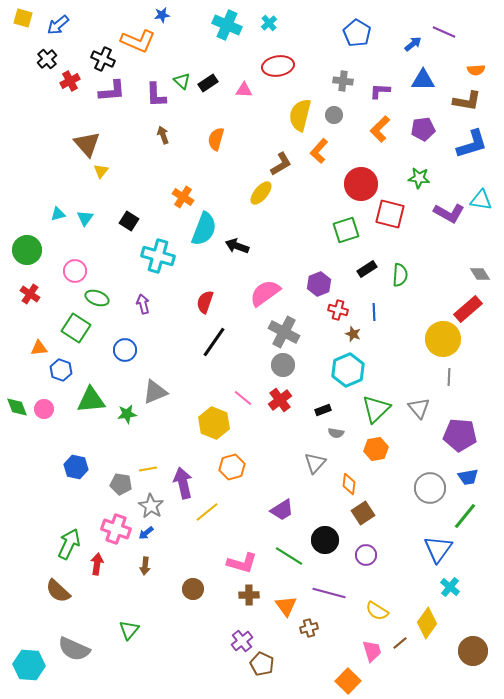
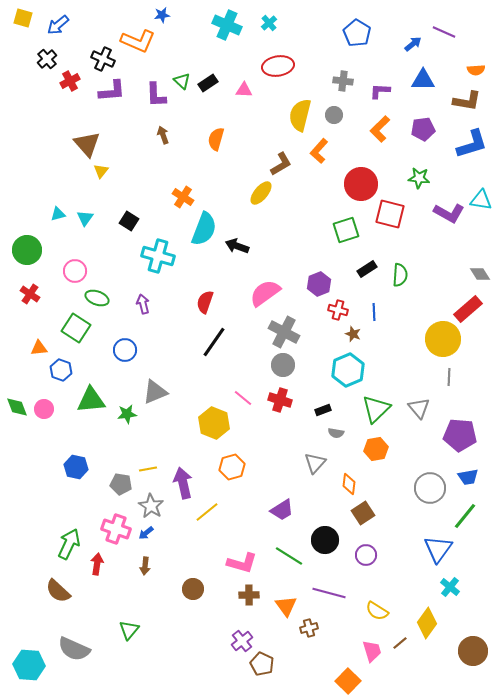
red cross at (280, 400): rotated 35 degrees counterclockwise
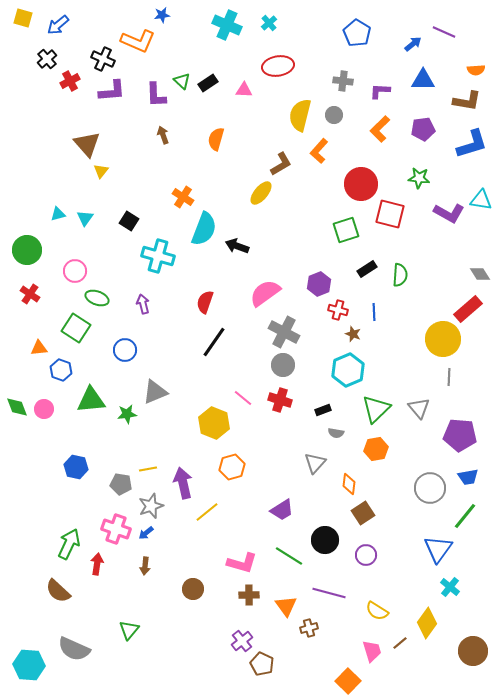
gray star at (151, 506): rotated 20 degrees clockwise
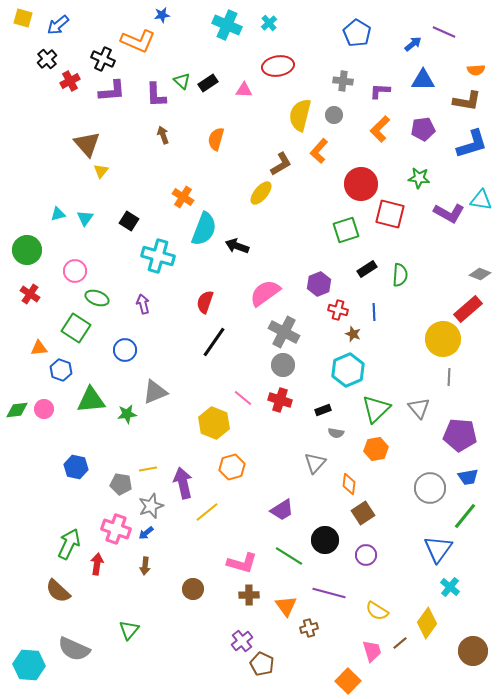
gray diamond at (480, 274): rotated 35 degrees counterclockwise
green diamond at (17, 407): moved 3 px down; rotated 75 degrees counterclockwise
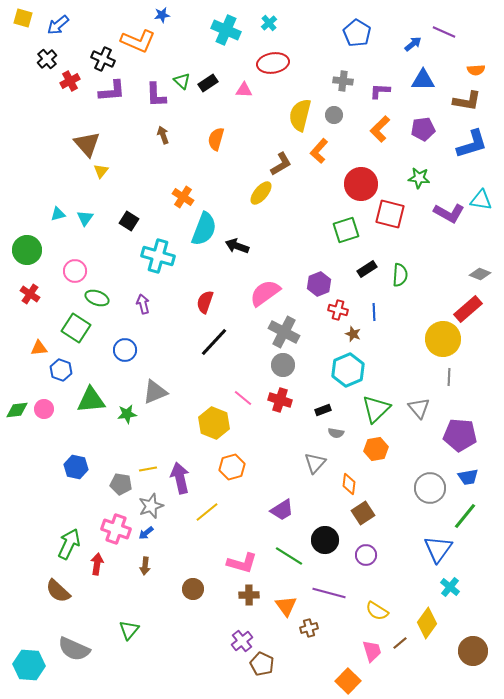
cyan cross at (227, 25): moved 1 px left, 5 px down
red ellipse at (278, 66): moved 5 px left, 3 px up
black line at (214, 342): rotated 8 degrees clockwise
purple arrow at (183, 483): moved 3 px left, 5 px up
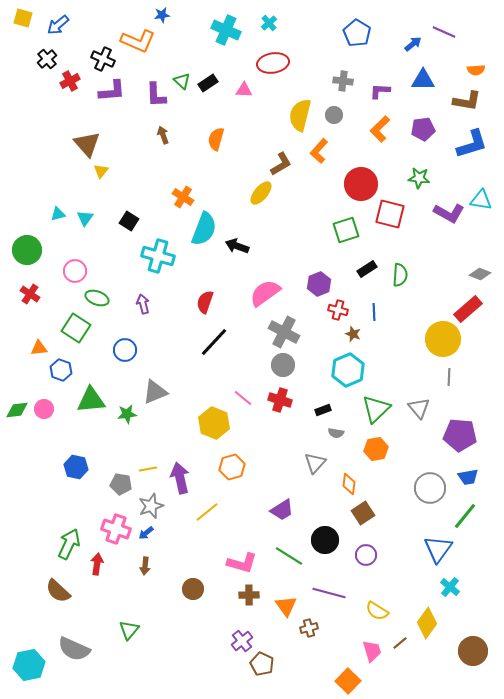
cyan hexagon at (29, 665): rotated 16 degrees counterclockwise
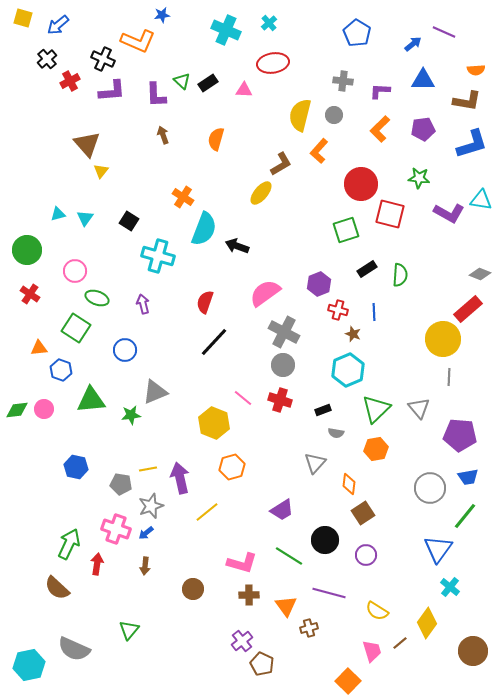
green star at (127, 414): moved 4 px right, 1 px down
brown semicircle at (58, 591): moved 1 px left, 3 px up
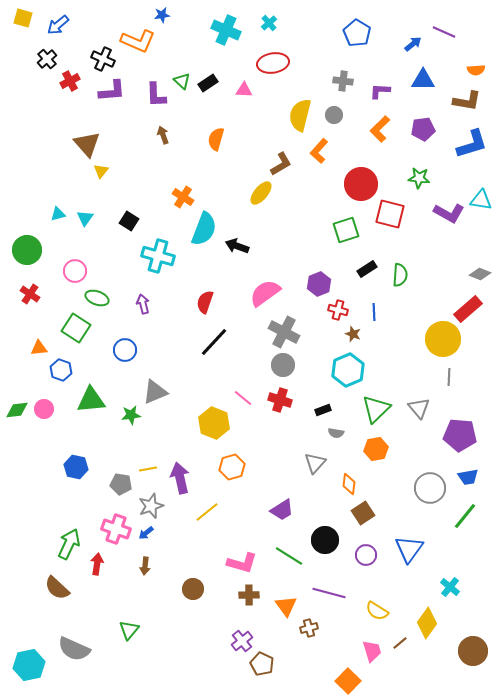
blue triangle at (438, 549): moved 29 px left
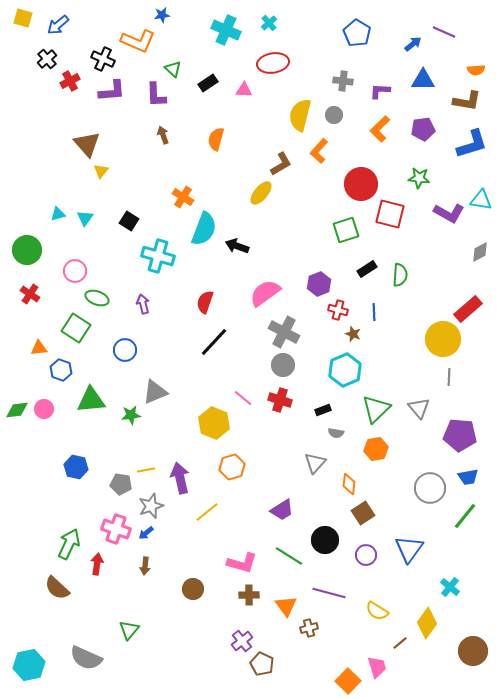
green triangle at (182, 81): moved 9 px left, 12 px up
gray diamond at (480, 274): moved 22 px up; rotated 50 degrees counterclockwise
cyan hexagon at (348, 370): moved 3 px left
yellow line at (148, 469): moved 2 px left, 1 px down
gray semicircle at (74, 649): moved 12 px right, 9 px down
pink trapezoid at (372, 651): moved 5 px right, 16 px down
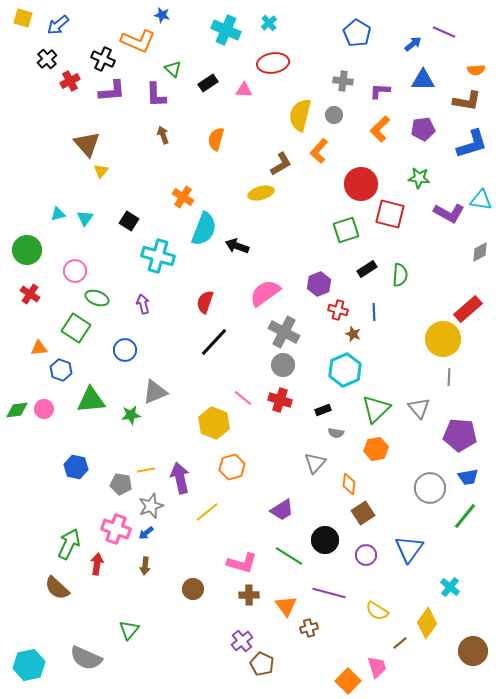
blue star at (162, 15): rotated 21 degrees clockwise
yellow ellipse at (261, 193): rotated 35 degrees clockwise
